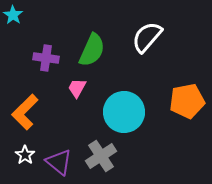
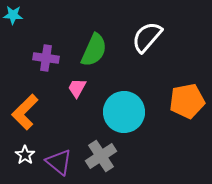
cyan star: rotated 30 degrees counterclockwise
green semicircle: moved 2 px right
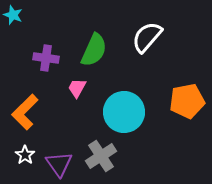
cyan star: rotated 18 degrees clockwise
purple triangle: moved 2 px down; rotated 16 degrees clockwise
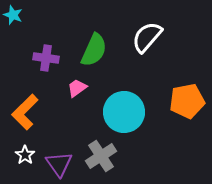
pink trapezoid: rotated 25 degrees clockwise
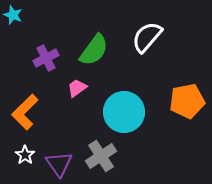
green semicircle: rotated 12 degrees clockwise
purple cross: rotated 35 degrees counterclockwise
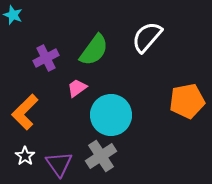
cyan circle: moved 13 px left, 3 px down
white star: moved 1 px down
